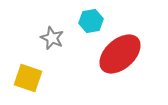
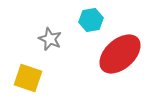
cyan hexagon: moved 1 px up
gray star: moved 2 px left, 1 px down
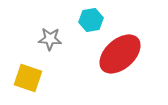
gray star: rotated 20 degrees counterclockwise
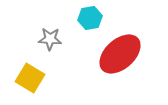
cyan hexagon: moved 1 px left, 2 px up
yellow square: moved 2 px right; rotated 12 degrees clockwise
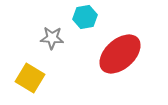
cyan hexagon: moved 5 px left, 1 px up
gray star: moved 2 px right, 1 px up
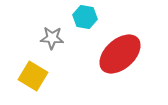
cyan hexagon: rotated 20 degrees clockwise
yellow square: moved 3 px right, 2 px up
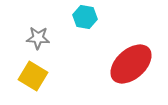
gray star: moved 14 px left
red ellipse: moved 11 px right, 10 px down
